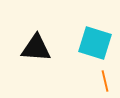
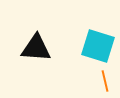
cyan square: moved 3 px right, 3 px down
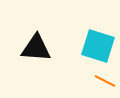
orange line: rotated 50 degrees counterclockwise
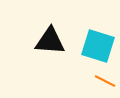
black triangle: moved 14 px right, 7 px up
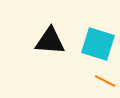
cyan square: moved 2 px up
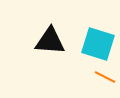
orange line: moved 4 px up
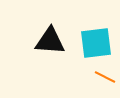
cyan square: moved 2 px left, 1 px up; rotated 24 degrees counterclockwise
